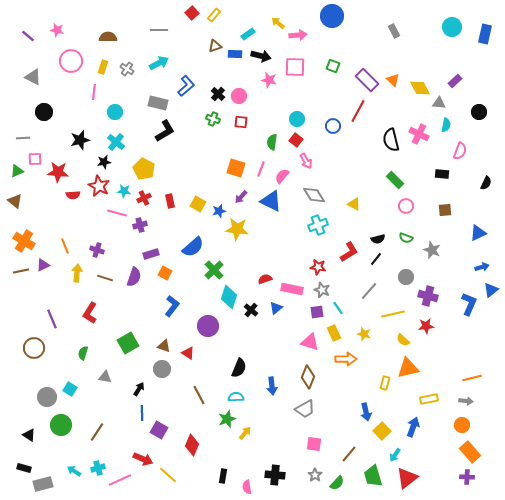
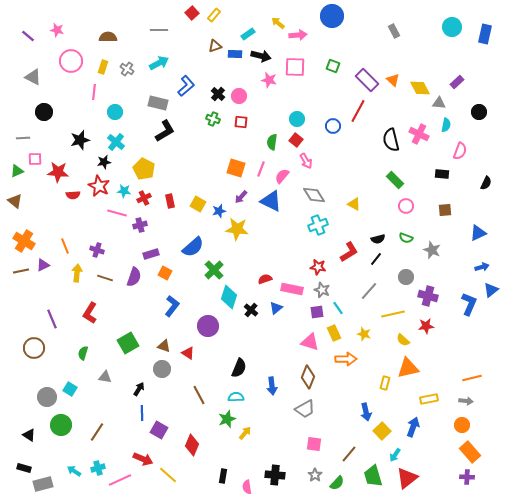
purple rectangle at (455, 81): moved 2 px right, 1 px down
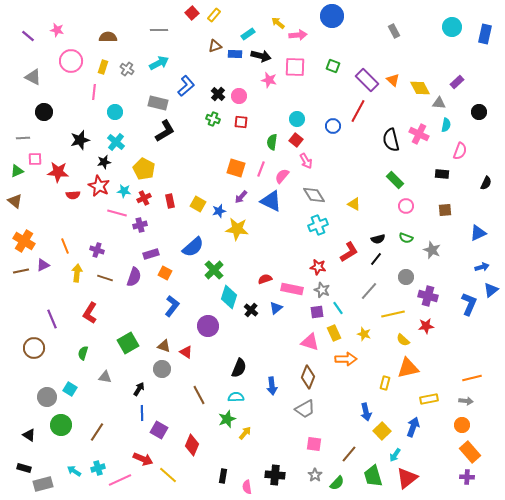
red triangle at (188, 353): moved 2 px left, 1 px up
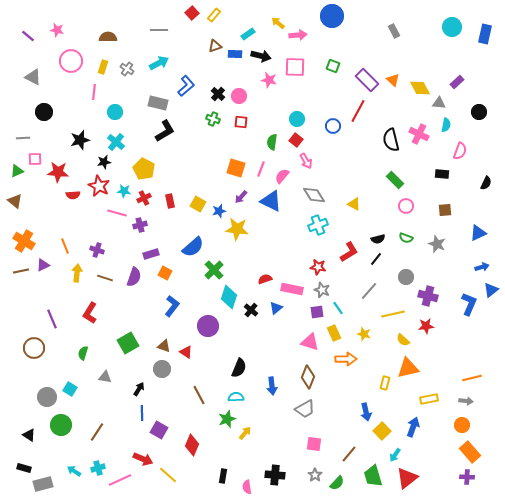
gray star at (432, 250): moved 5 px right, 6 px up
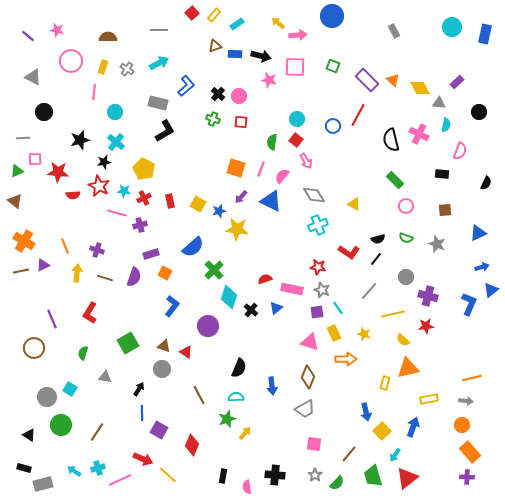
cyan rectangle at (248, 34): moved 11 px left, 10 px up
red line at (358, 111): moved 4 px down
red L-shape at (349, 252): rotated 65 degrees clockwise
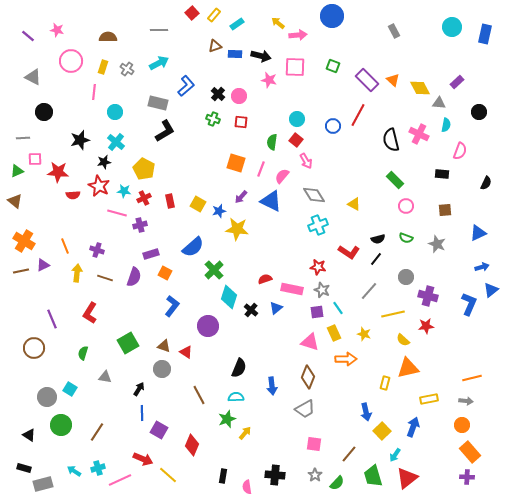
orange square at (236, 168): moved 5 px up
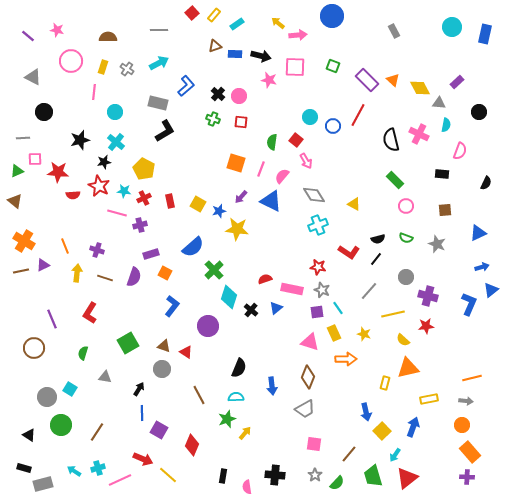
cyan circle at (297, 119): moved 13 px right, 2 px up
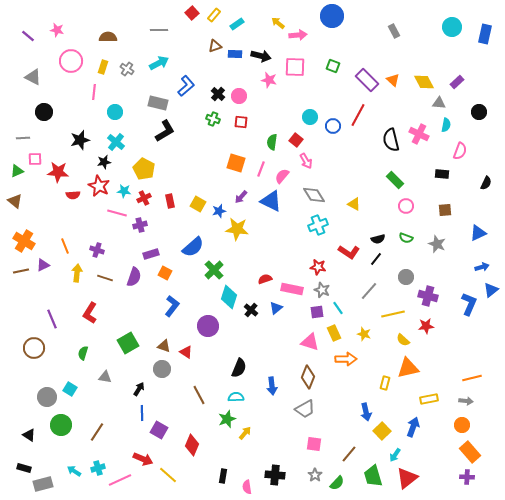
yellow diamond at (420, 88): moved 4 px right, 6 px up
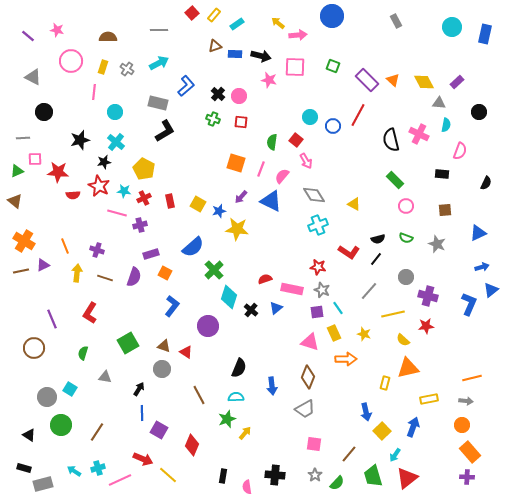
gray rectangle at (394, 31): moved 2 px right, 10 px up
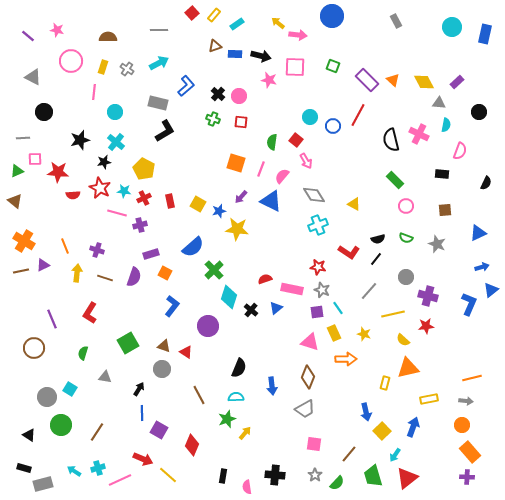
pink arrow at (298, 35): rotated 12 degrees clockwise
red star at (99, 186): moved 1 px right, 2 px down
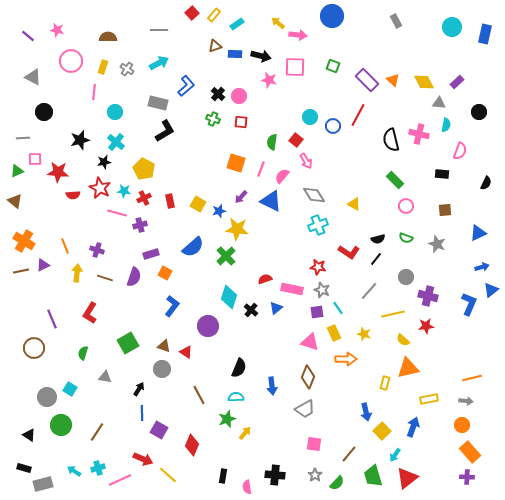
pink cross at (419, 134): rotated 12 degrees counterclockwise
green cross at (214, 270): moved 12 px right, 14 px up
